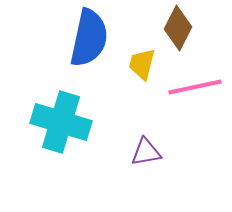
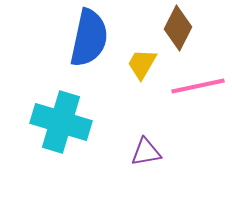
yellow trapezoid: rotated 16 degrees clockwise
pink line: moved 3 px right, 1 px up
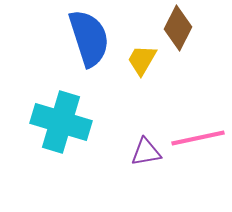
blue semicircle: rotated 30 degrees counterclockwise
yellow trapezoid: moved 4 px up
pink line: moved 52 px down
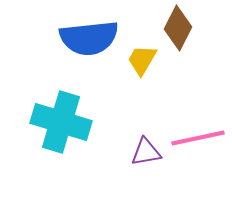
blue semicircle: rotated 102 degrees clockwise
